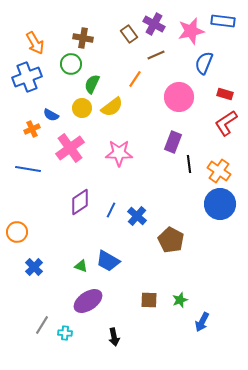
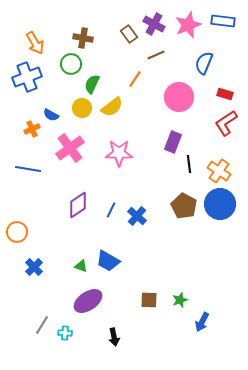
pink star at (191, 31): moved 3 px left, 6 px up; rotated 8 degrees counterclockwise
purple diamond at (80, 202): moved 2 px left, 3 px down
brown pentagon at (171, 240): moved 13 px right, 34 px up
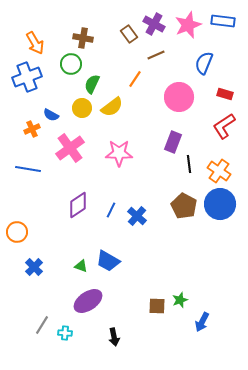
red L-shape at (226, 123): moved 2 px left, 3 px down
brown square at (149, 300): moved 8 px right, 6 px down
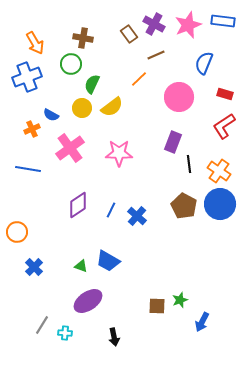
orange line at (135, 79): moved 4 px right; rotated 12 degrees clockwise
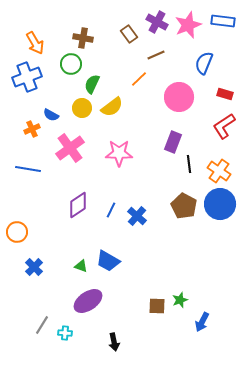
purple cross at (154, 24): moved 3 px right, 2 px up
black arrow at (114, 337): moved 5 px down
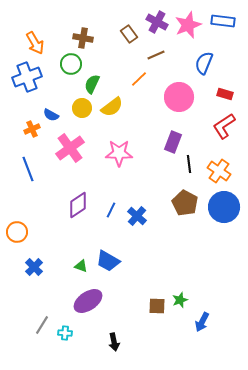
blue line at (28, 169): rotated 60 degrees clockwise
blue circle at (220, 204): moved 4 px right, 3 px down
brown pentagon at (184, 206): moved 1 px right, 3 px up
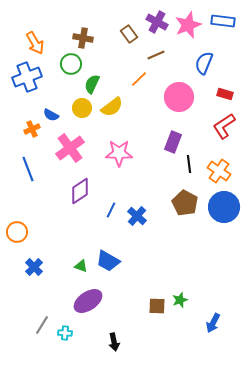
purple diamond at (78, 205): moved 2 px right, 14 px up
blue arrow at (202, 322): moved 11 px right, 1 px down
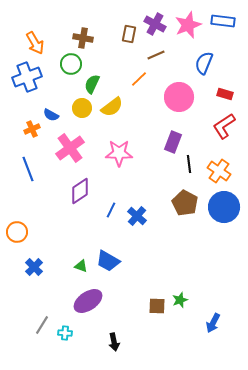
purple cross at (157, 22): moved 2 px left, 2 px down
brown rectangle at (129, 34): rotated 48 degrees clockwise
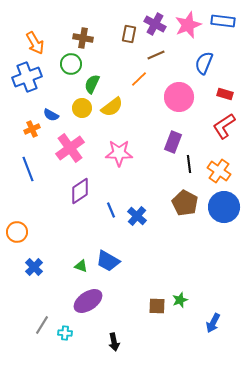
blue line at (111, 210): rotated 49 degrees counterclockwise
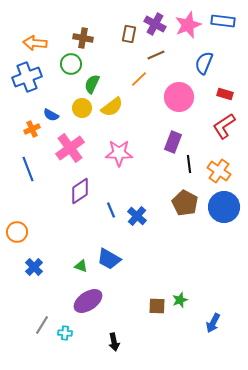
orange arrow at (35, 43): rotated 125 degrees clockwise
blue trapezoid at (108, 261): moved 1 px right, 2 px up
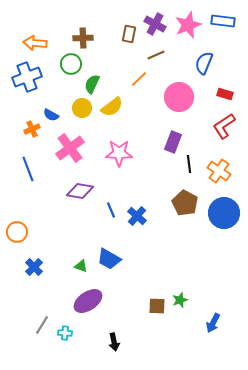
brown cross at (83, 38): rotated 12 degrees counterclockwise
purple diamond at (80, 191): rotated 44 degrees clockwise
blue circle at (224, 207): moved 6 px down
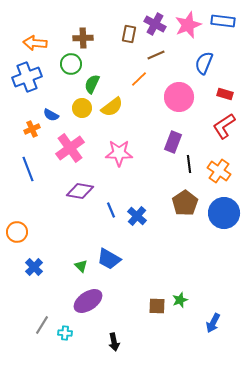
brown pentagon at (185, 203): rotated 10 degrees clockwise
green triangle at (81, 266): rotated 24 degrees clockwise
